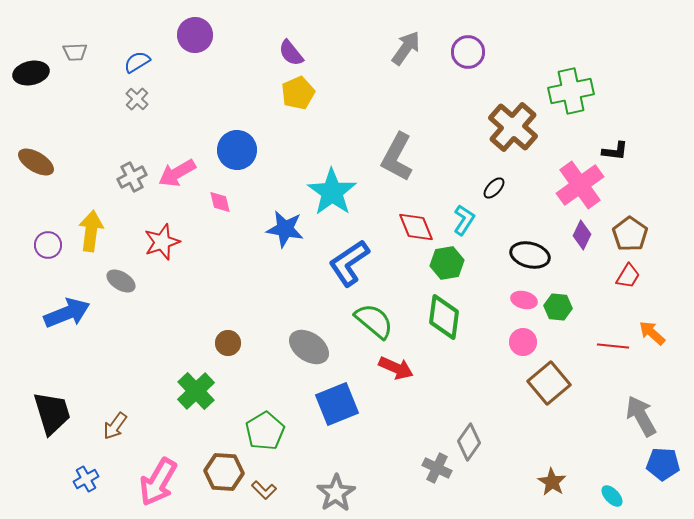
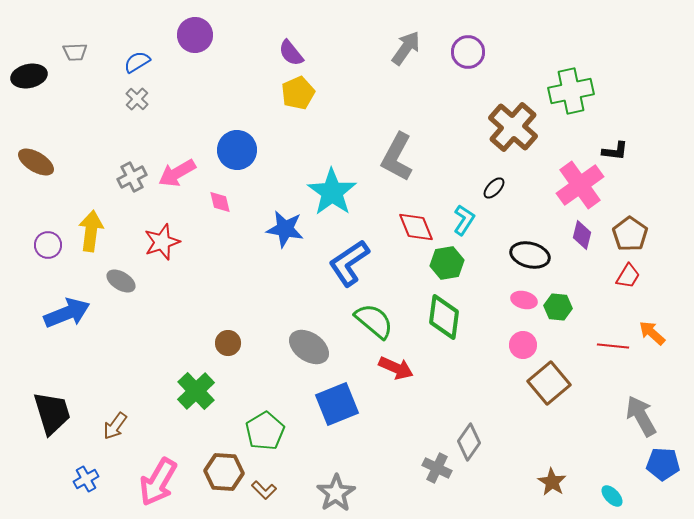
black ellipse at (31, 73): moved 2 px left, 3 px down
purple diamond at (582, 235): rotated 12 degrees counterclockwise
pink circle at (523, 342): moved 3 px down
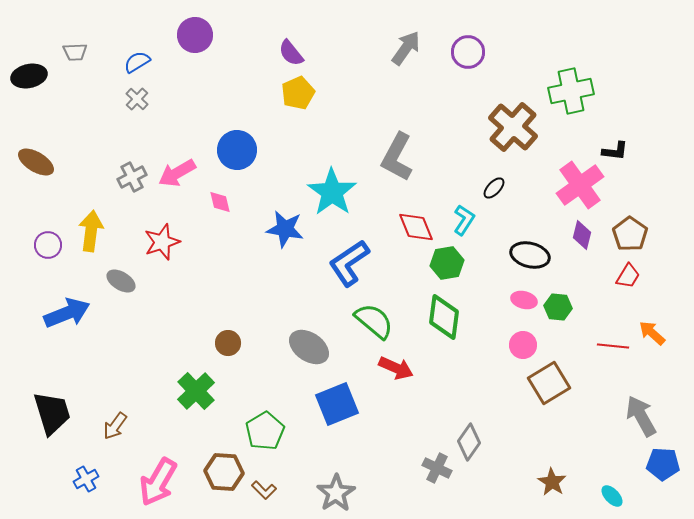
brown square at (549, 383): rotated 9 degrees clockwise
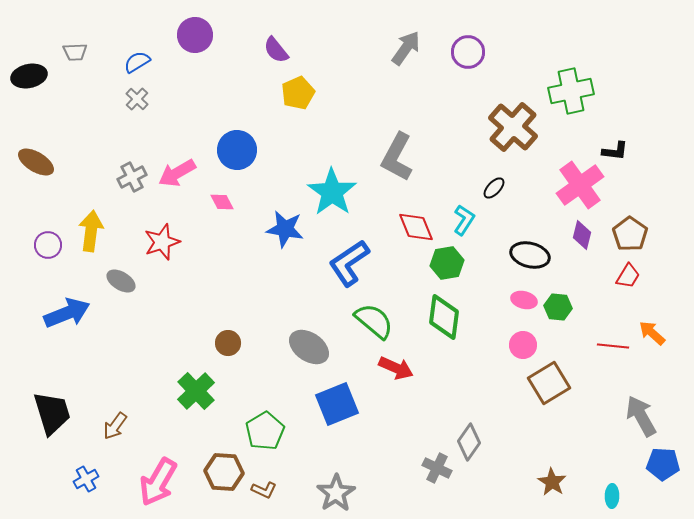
purple semicircle at (291, 53): moved 15 px left, 3 px up
pink diamond at (220, 202): moved 2 px right; rotated 15 degrees counterclockwise
brown L-shape at (264, 490): rotated 20 degrees counterclockwise
cyan ellipse at (612, 496): rotated 45 degrees clockwise
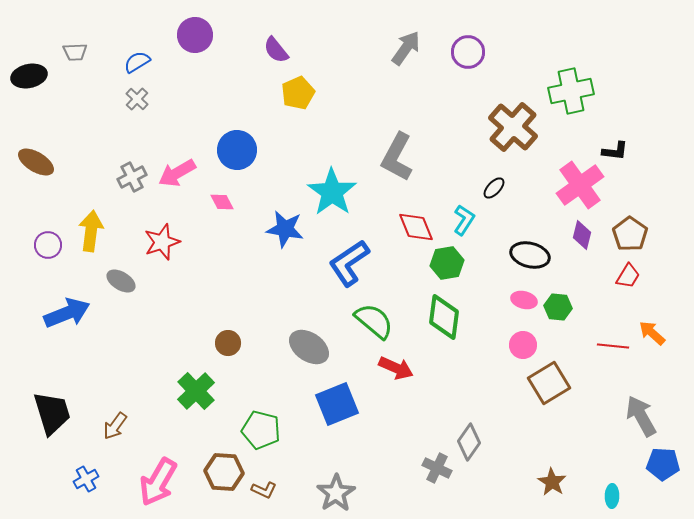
green pentagon at (265, 431): moved 4 px left, 1 px up; rotated 27 degrees counterclockwise
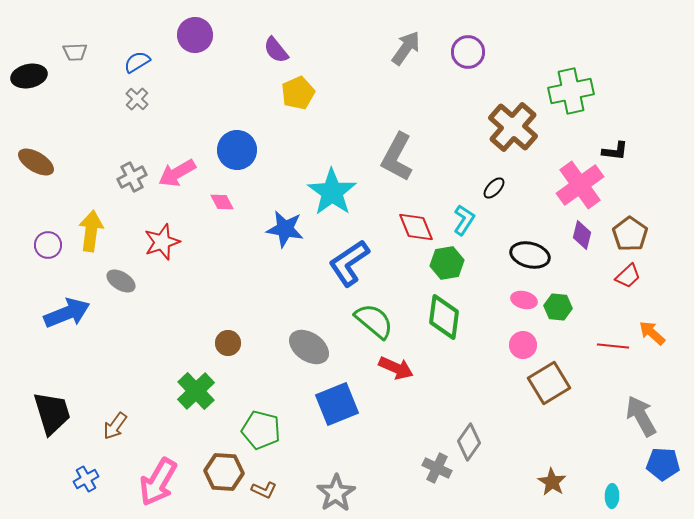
red trapezoid at (628, 276): rotated 16 degrees clockwise
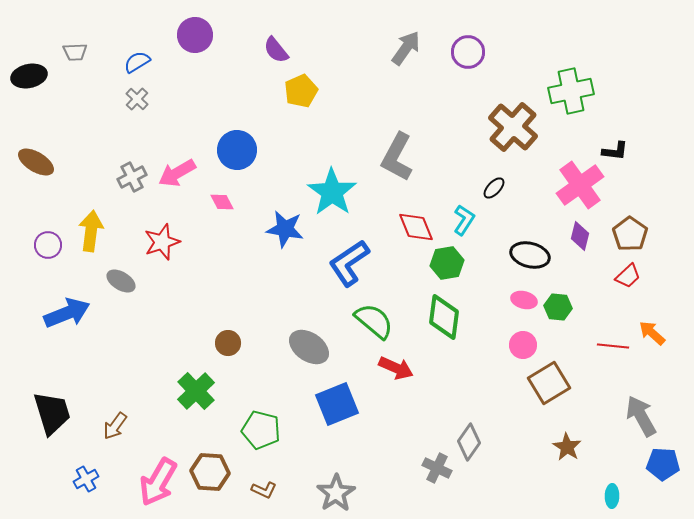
yellow pentagon at (298, 93): moved 3 px right, 2 px up
purple diamond at (582, 235): moved 2 px left, 1 px down
brown hexagon at (224, 472): moved 14 px left
brown star at (552, 482): moved 15 px right, 35 px up
